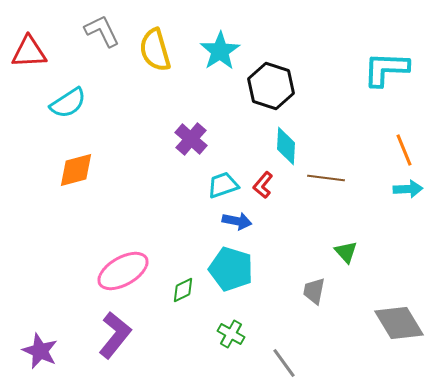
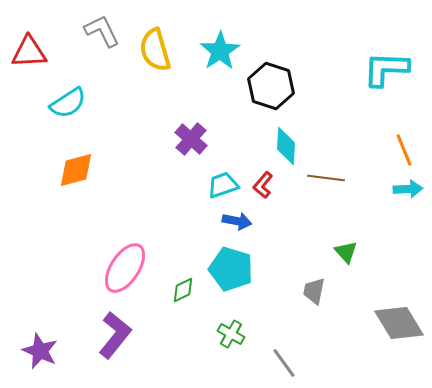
pink ellipse: moved 2 px right, 3 px up; rotated 27 degrees counterclockwise
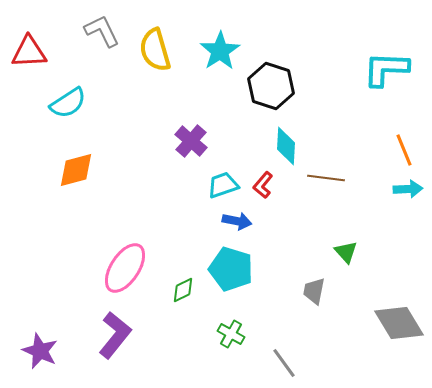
purple cross: moved 2 px down
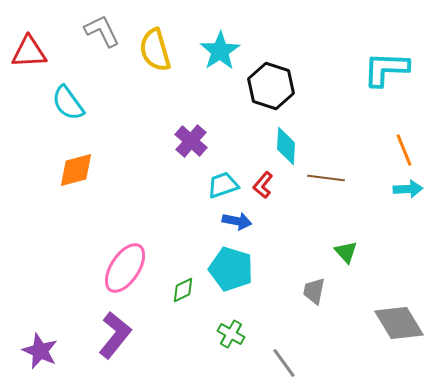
cyan semicircle: rotated 87 degrees clockwise
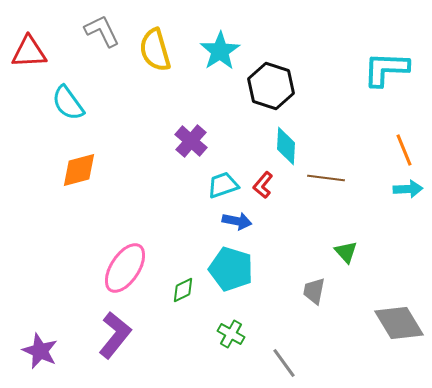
orange diamond: moved 3 px right
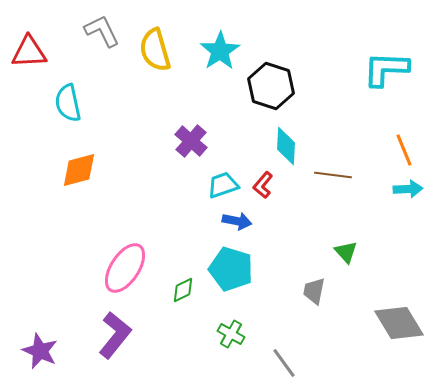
cyan semicircle: rotated 24 degrees clockwise
brown line: moved 7 px right, 3 px up
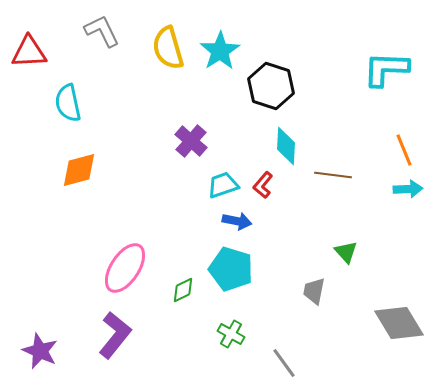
yellow semicircle: moved 13 px right, 2 px up
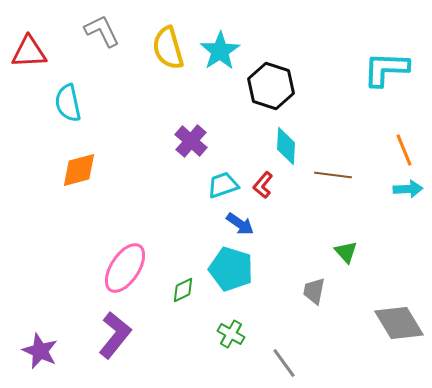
blue arrow: moved 3 px right, 3 px down; rotated 24 degrees clockwise
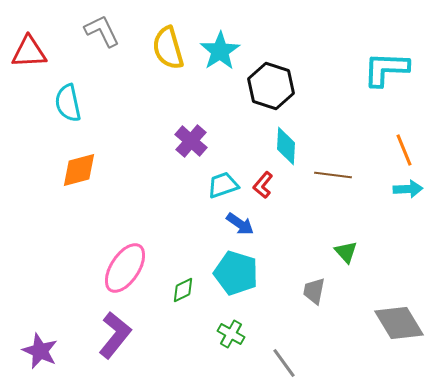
cyan pentagon: moved 5 px right, 4 px down
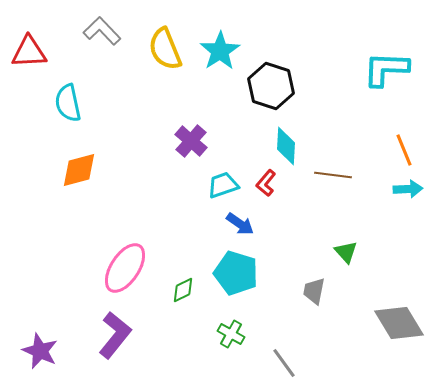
gray L-shape: rotated 18 degrees counterclockwise
yellow semicircle: moved 3 px left, 1 px down; rotated 6 degrees counterclockwise
red L-shape: moved 3 px right, 2 px up
